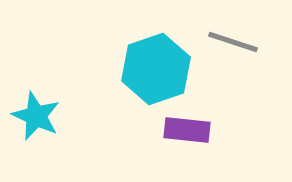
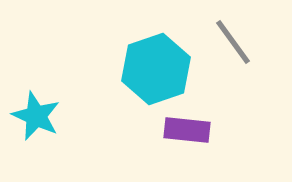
gray line: rotated 36 degrees clockwise
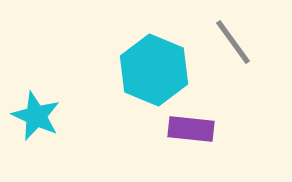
cyan hexagon: moved 2 px left, 1 px down; rotated 18 degrees counterclockwise
purple rectangle: moved 4 px right, 1 px up
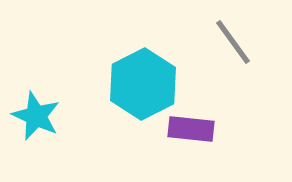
cyan hexagon: moved 11 px left, 14 px down; rotated 10 degrees clockwise
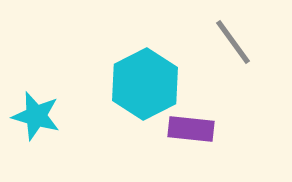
cyan hexagon: moved 2 px right
cyan star: rotated 9 degrees counterclockwise
